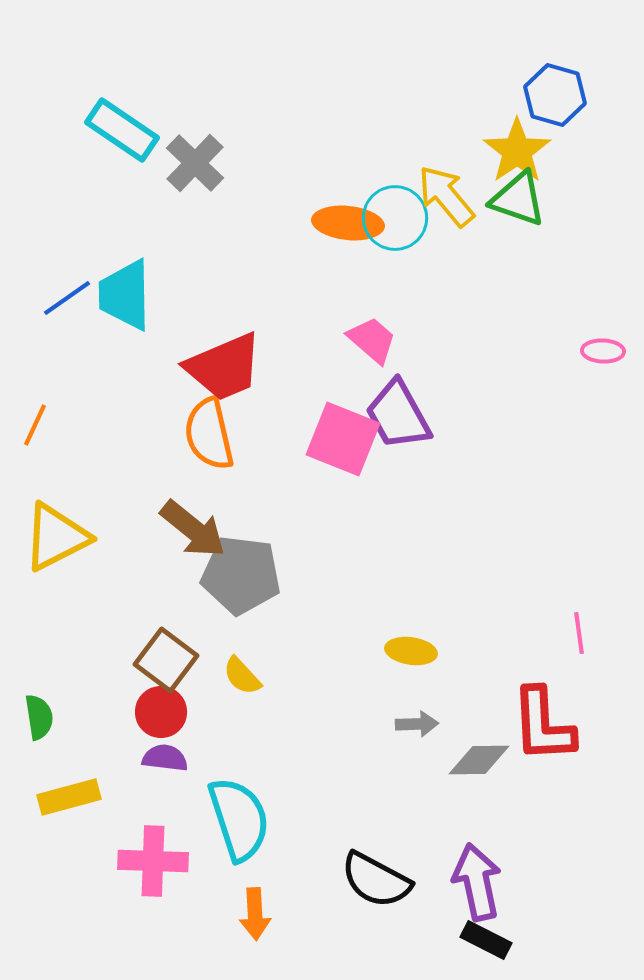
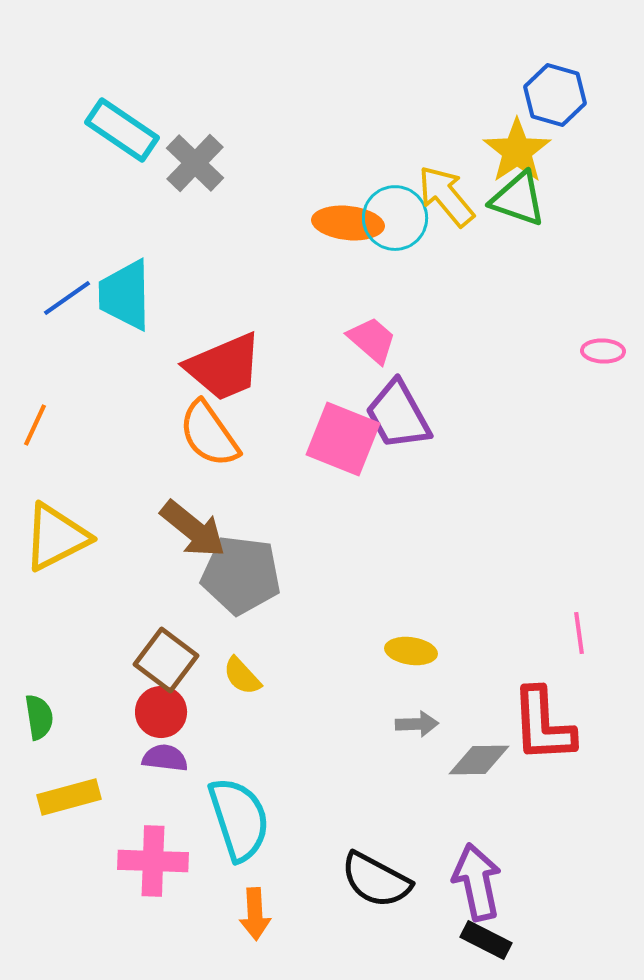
orange semicircle: rotated 22 degrees counterclockwise
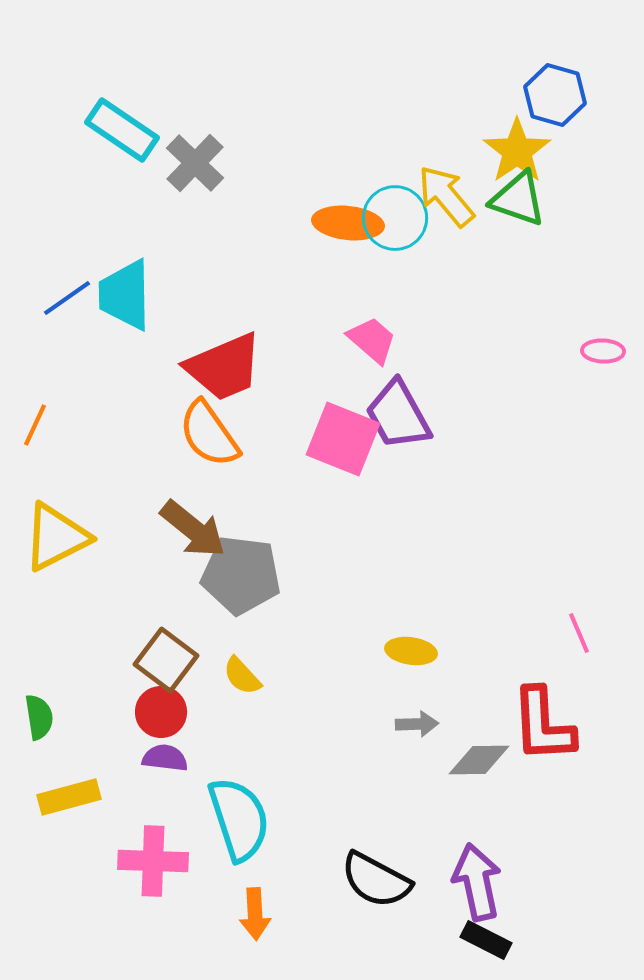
pink line: rotated 15 degrees counterclockwise
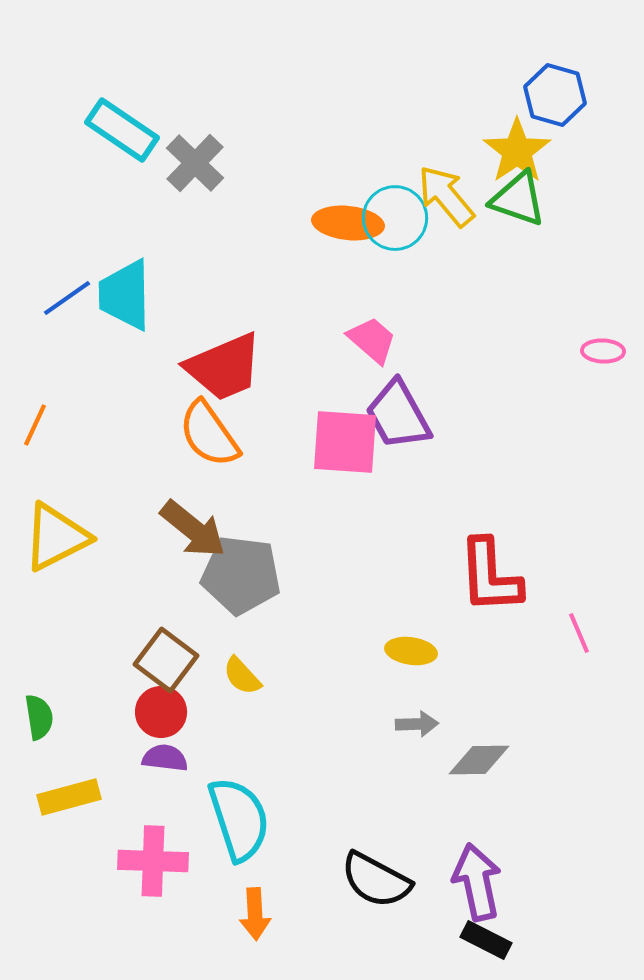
pink square: moved 2 px right, 3 px down; rotated 18 degrees counterclockwise
red L-shape: moved 53 px left, 149 px up
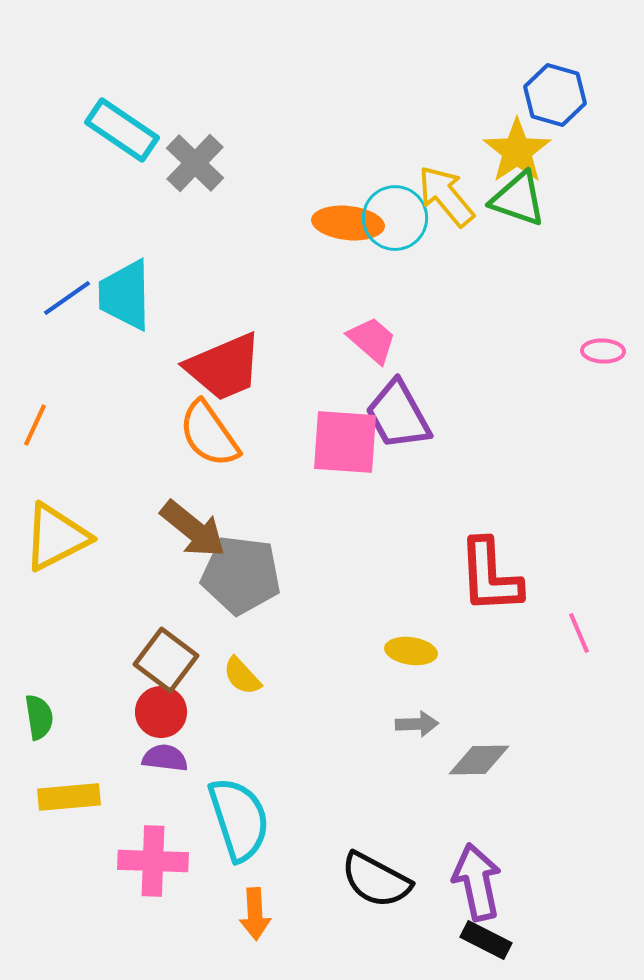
yellow rectangle: rotated 10 degrees clockwise
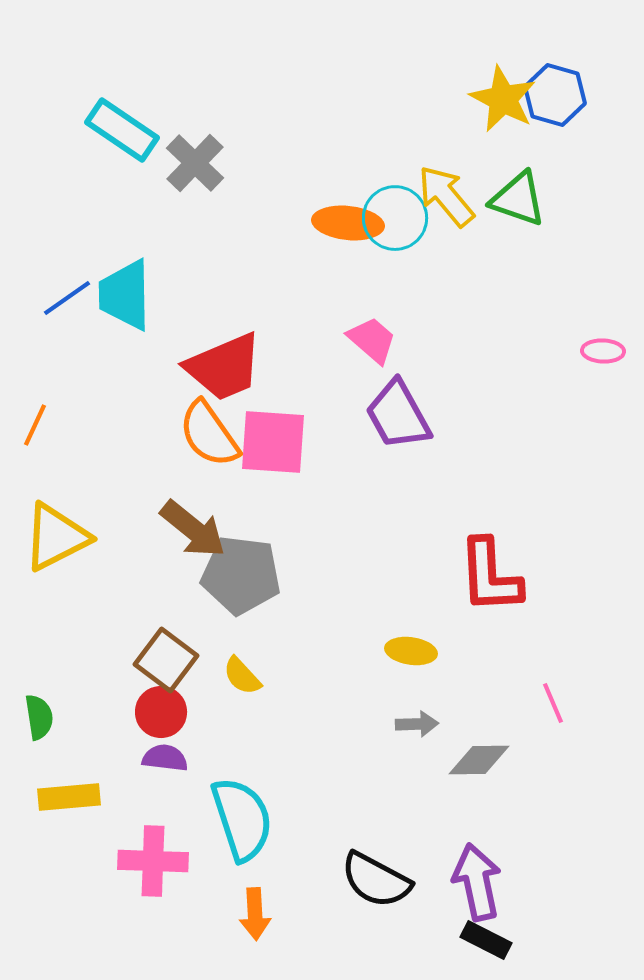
yellow star: moved 14 px left, 52 px up; rotated 10 degrees counterclockwise
pink square: moved 72 px left
pink line: moved 26 px left, 70 px down
cyan semicircle: moved 3 px right
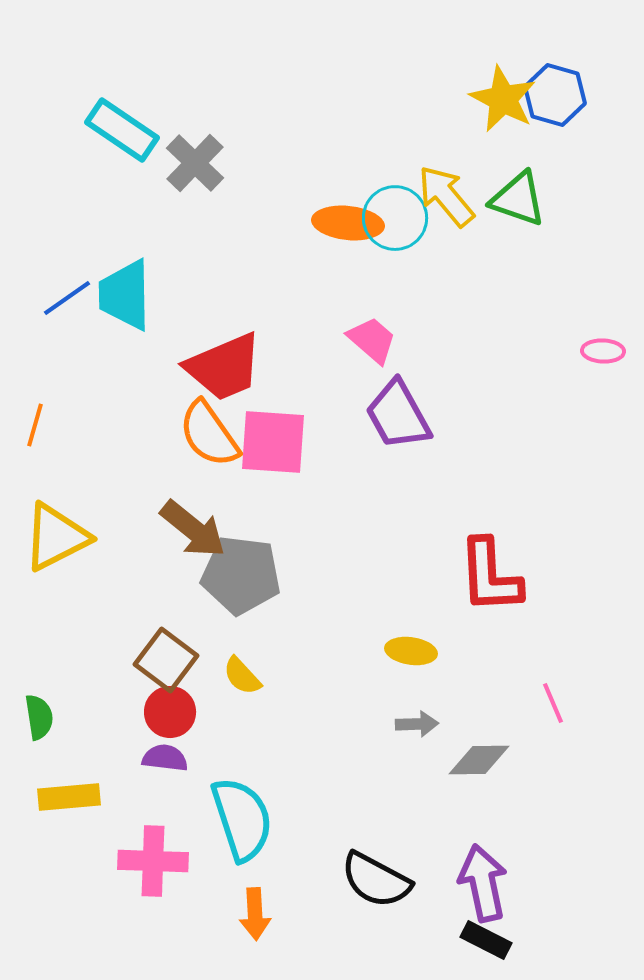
orange line: rotated 9 degrees counterclockwise
red circle: moved 9 px right
purple arrow: moved 6 px right, 1 px down
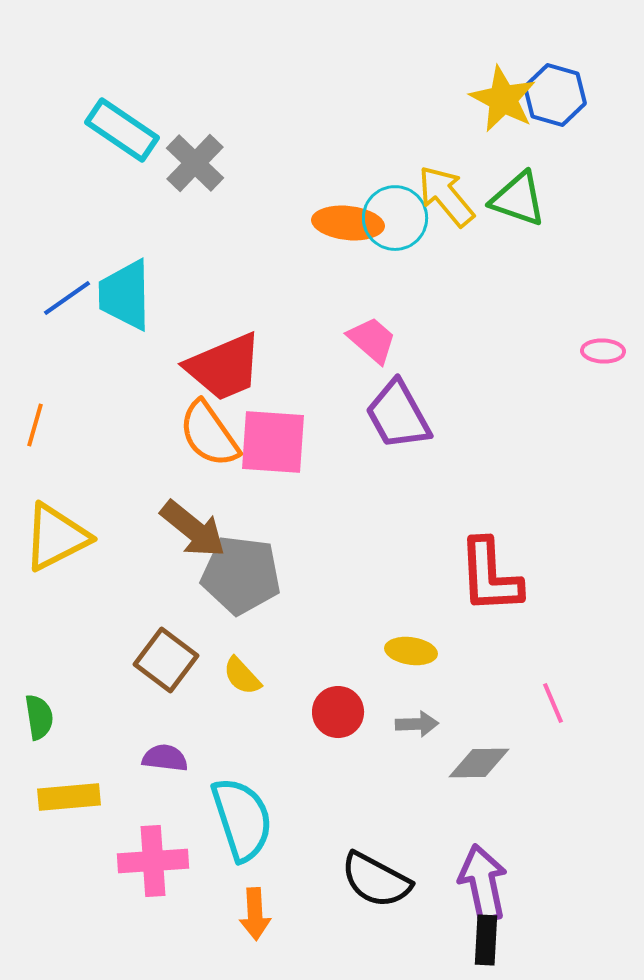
red circle: moved 168 px right
gray diamond: moved 3 px down
pink cross: rotated 6 degrees counterclockwise
black rectangle: rotated 66 degrees clockwise
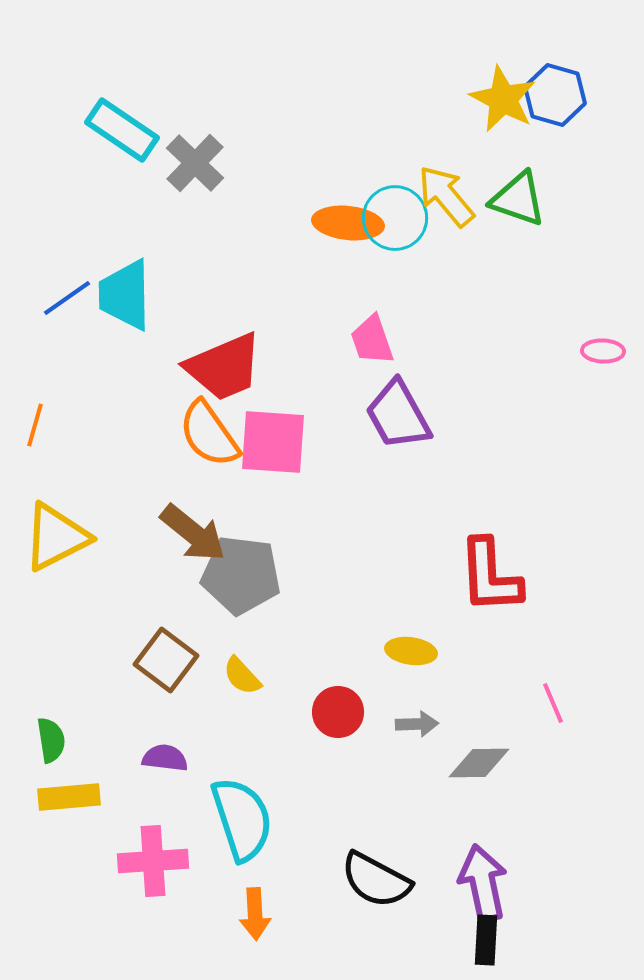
pink trapezoid: rotated 150 degrees counterclockwise
brown arrow: moved 4 px down
green semicircle: moved 12 px right, 23 px down
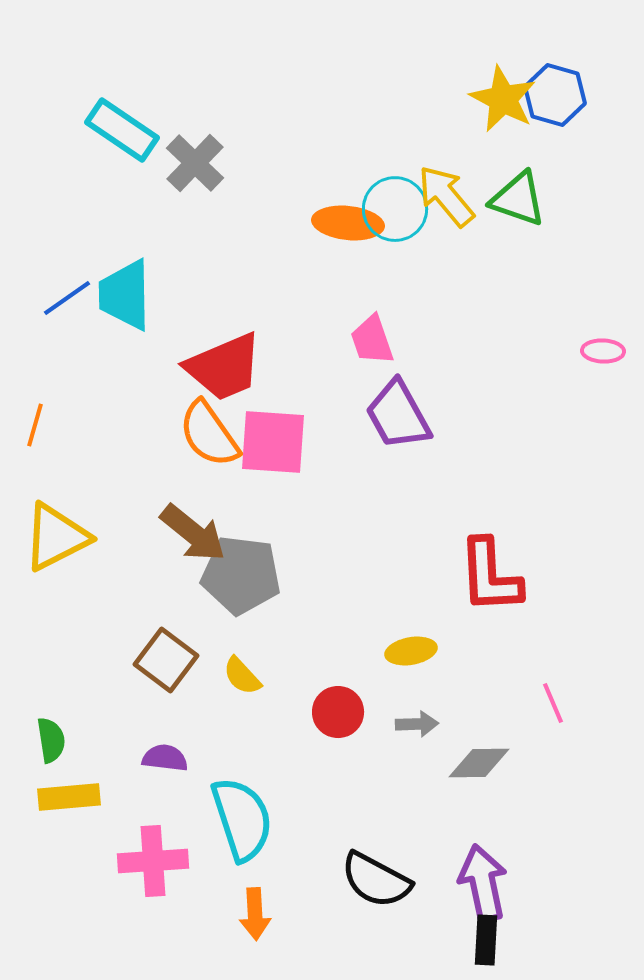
cyan circle: moved 9 px up
yellow ellipse: rotated 18 degrees counterclockwise
